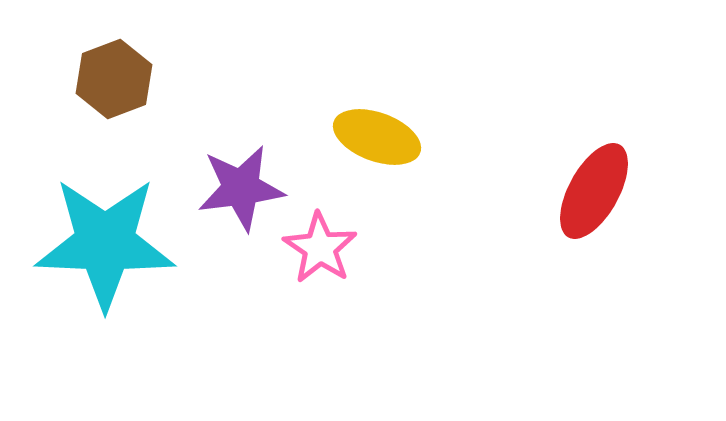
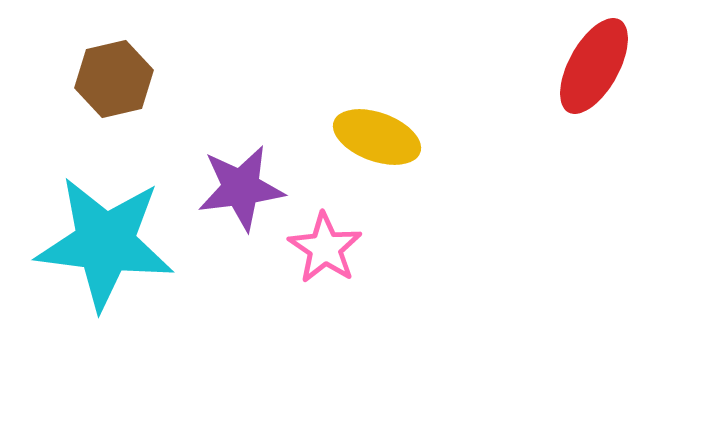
brown hexagon: rotated 8 degrees clockwise
red ellipse: moved 125 px up
cyan star: rotated 5 degrees clockwise
pink star: moved 5 px right
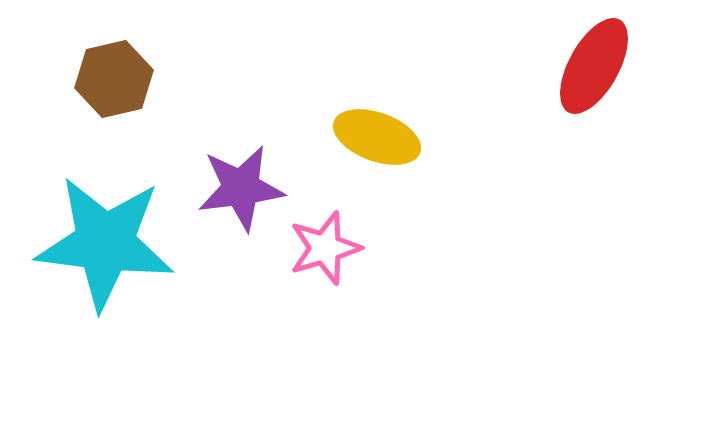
pink star: rotated 22 degrees clockwise
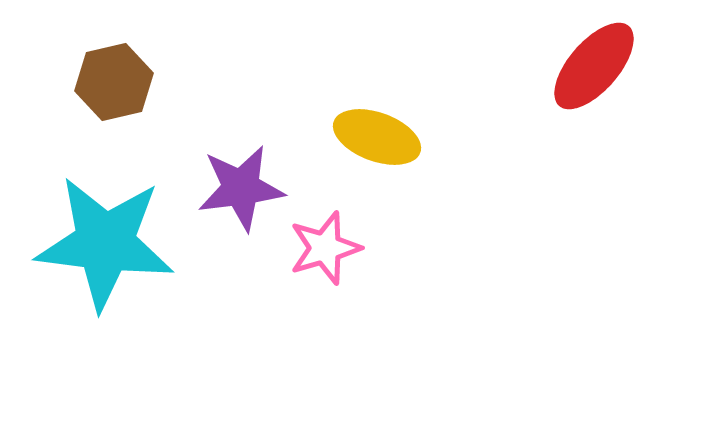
red ellipse: rotated 12 degrees clockwise
brown hexagon: moved 3 px down
